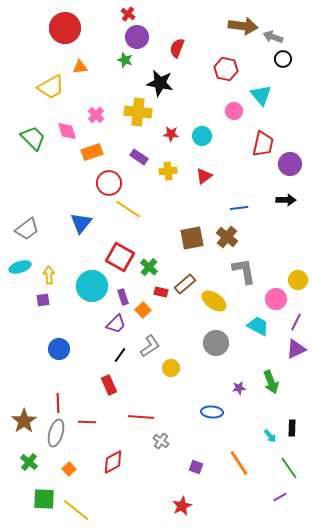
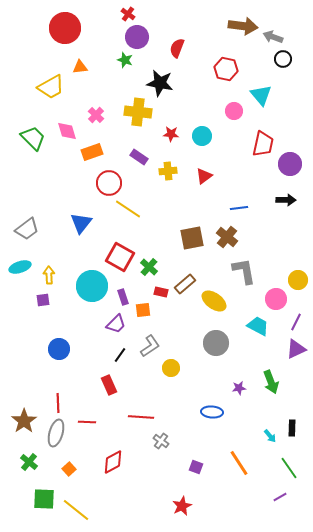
orange square at (143, 310): rotated 35 degrees clockwise
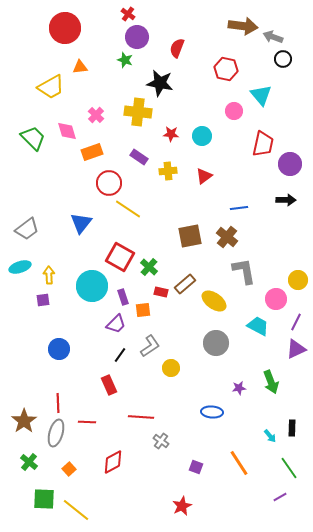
brown square at (192, 238): moved 2 px left, 2 px up
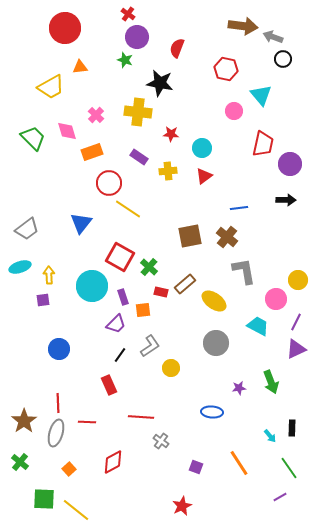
cyan circle at (202, 136): moved 12 px down
green cross at (29, 462): moved 9 px left
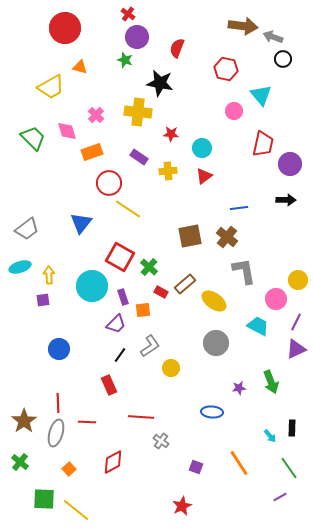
orange triangle at (80, 67): rotated 21 degrees clockwise
red rectangle at (161, 292): rotated 16 degrees clockwise
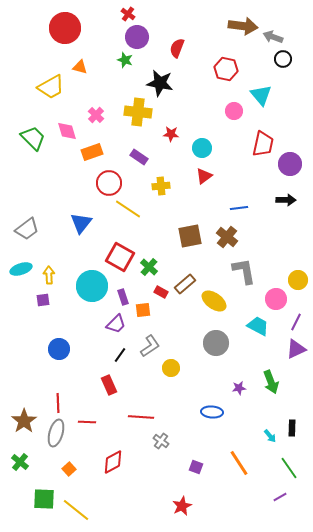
yellow cross at (168, 171): moved 7 px left, 15 px down
cyan ellipse at (20, 267): moved 1 px right, 2 px down
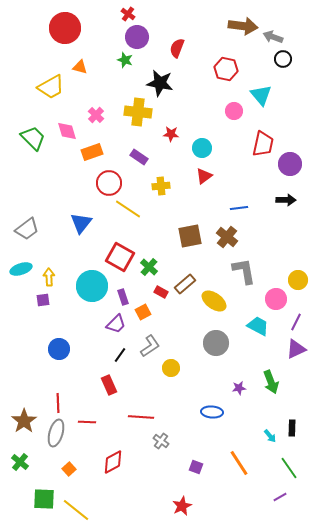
yellow arrow at (49, 275): moved 2 px down
orange square at (143, 310): moved 2 px down; rotated 21 degrees counterclockwise
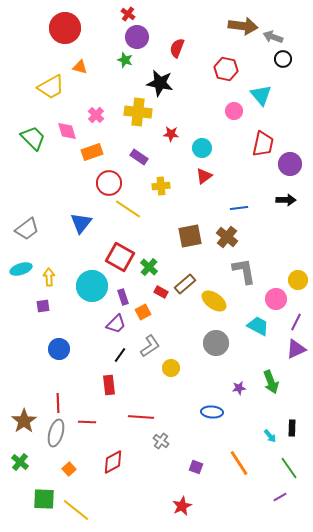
purple square at (43, 300): moved 6 px down
red rectangle at (109, 385): rotated 18 degrees clockwise
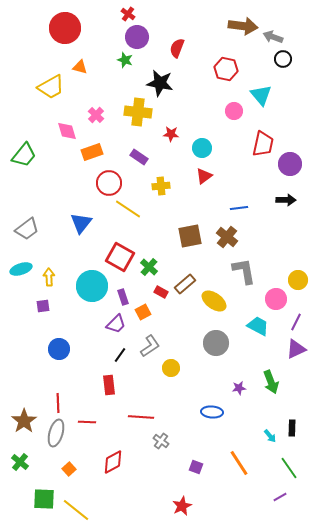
green trapezoid at (33, 138): moved 9 px left, 17 px down; rotated 84 degrees clockwise
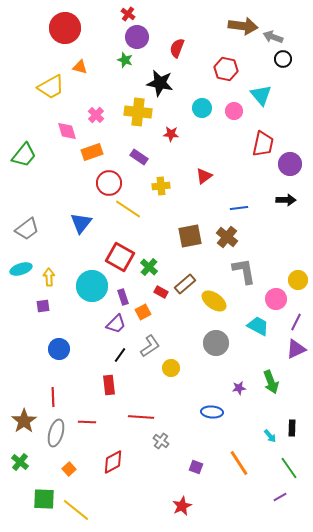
cyan circle at (202, 148): moved 40 px up
red line at (58, 403): moved 5 px left, 6 px up
